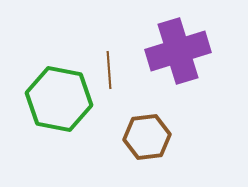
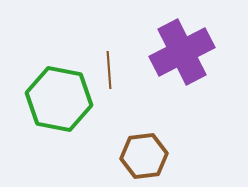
purple cross: moved 4 px right, 1 px down; rotated 10 degrees counterclockwise
brown hexagon: moved 3 px left, 19 px down
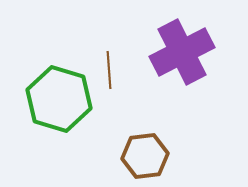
green hexagon: rotated 6 degrees clockwise
brown hexagon: moved 1 px right
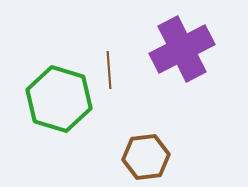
purple cross: moved 3 px up
brown hexagon: moved 1 px right, 1 px down
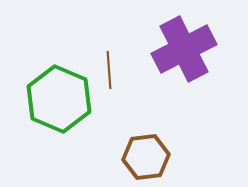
purple cross: moved 2 px right
green hexagon: rotated 6 degrees clockwise
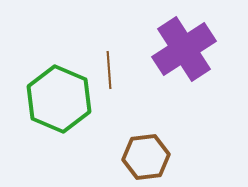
purple cross: rotated 6 degrees counterclockwise
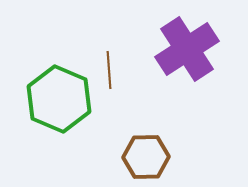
purple cross: moved 3 px right
brown hexagon: rotated 6 degrees clockwise
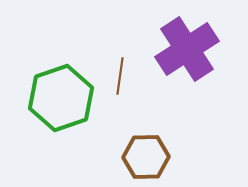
brown line: moved 11 px right, 6 px down; rotated 12 degrees clockwise
green hexagon: moved 2 px right, 1 px up; rotated 18 degrees clockwise
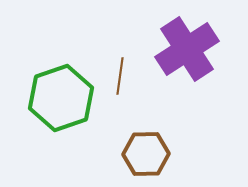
brown hexagon: moved 3 px up
